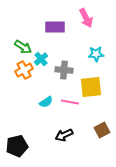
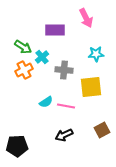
purple rectangle: moved 3 px down
cyan cross: moved 1 px right, 2 px up
pink line: moved 4 px left, 4 px down
black pentagon: rotated 10 degrees clockwise
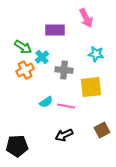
cyan star: rotated 14 degrees clockwise
orange cross: moved 1 px right
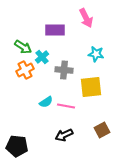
black pentagon: rotated 10 degrees clockwise
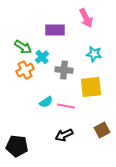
cyan star: moved 2 px left
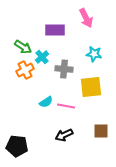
gray cross: moved 1 px up
brown square: moved 1 px left, 1 px down; rotated 28 degrees clockwise
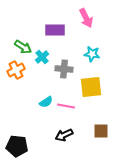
cyan star: moved 2 px left
orange cross: moved 9 px left
